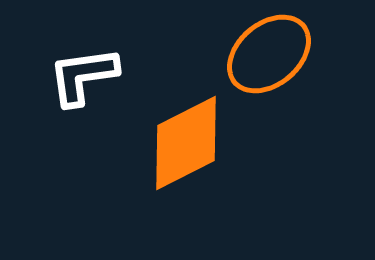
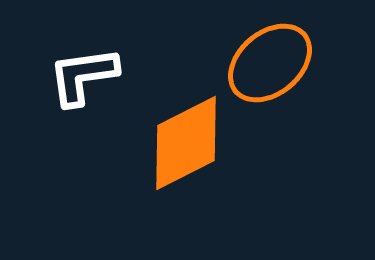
orange ellipse: moved 1 px right, 9 px down
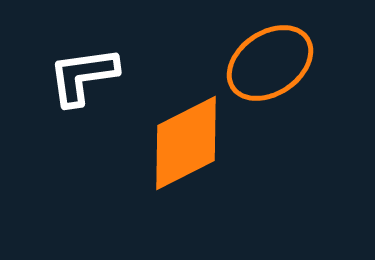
orange ellipse: rotated 6 degrees clockwise
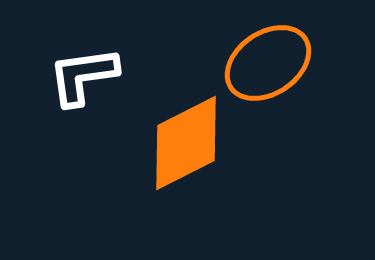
orange ellipse: moved 2 px left
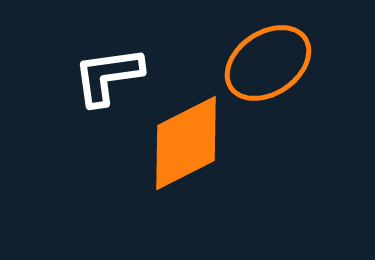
white L-shape: moved 25 px right
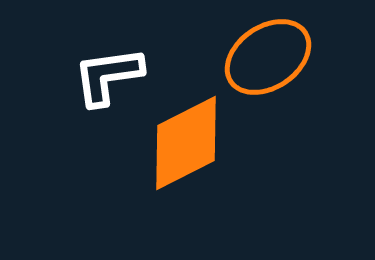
orange ellipse: moved 6 px up
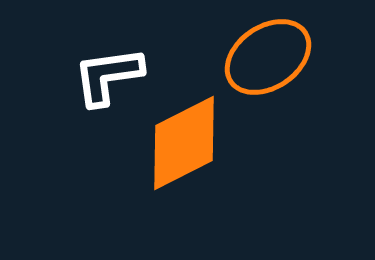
orange diamond: moved 2 px left
